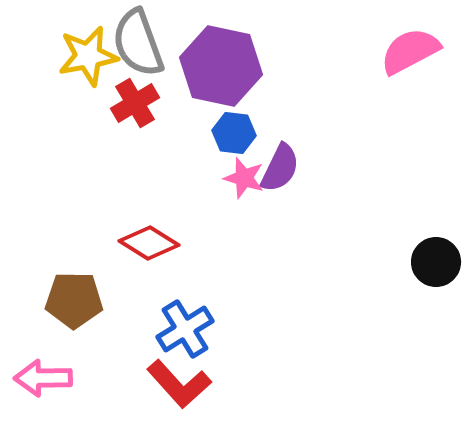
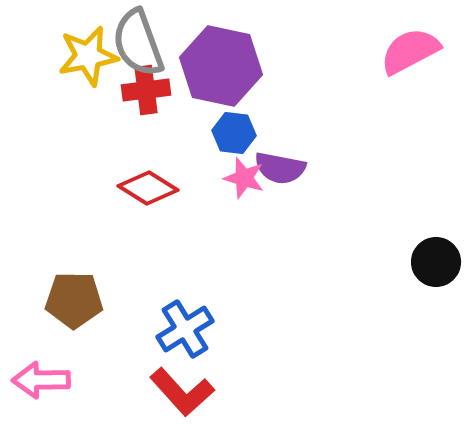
red cross: moved 11 px right, 13 px up; rotated 24 degrees clockwise
purple semicircle: rotated 75 degrees clockwise
red diamond: moved 1 px left, 55 px up
pink arrow: moved 2 px left, 2 px down
red L-shape: moved 3 px right, 8 px down
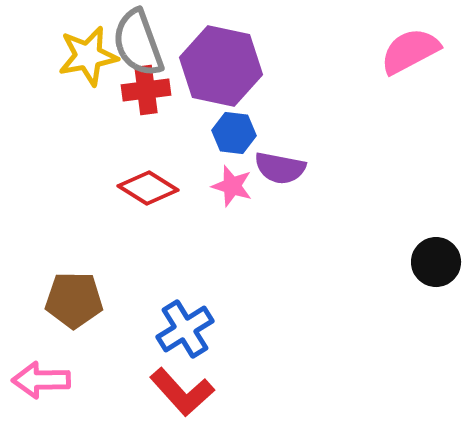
pink star: moved 12 px left, 8 px down
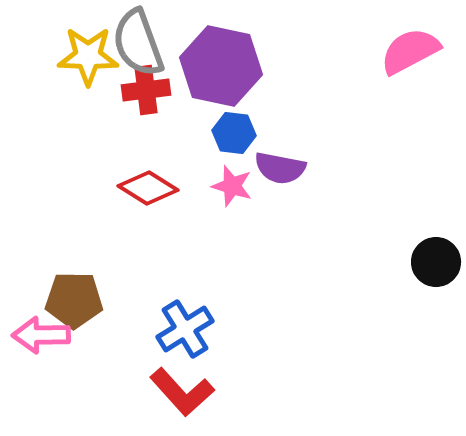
yellow star: rotated 12 degrees clockwise
pink arrow: moved 45 px up
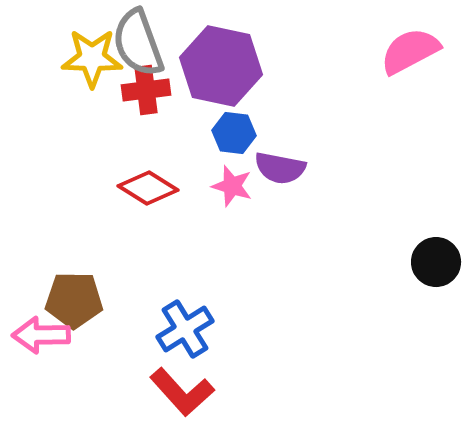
yellow star: moved 4 px right, 2 px down
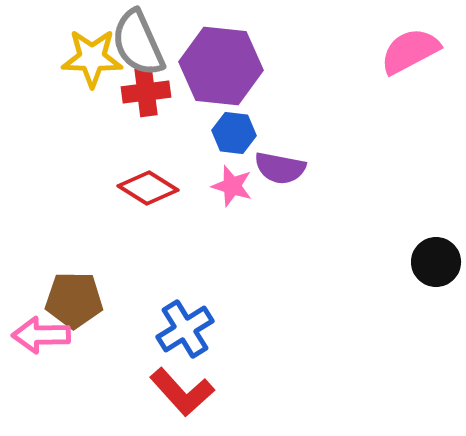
gray semicircle: rotated 4 degrees counterclockwise
purple hexagon: rotated 6 degrees counterclockwise
red cross: moved 2 px down
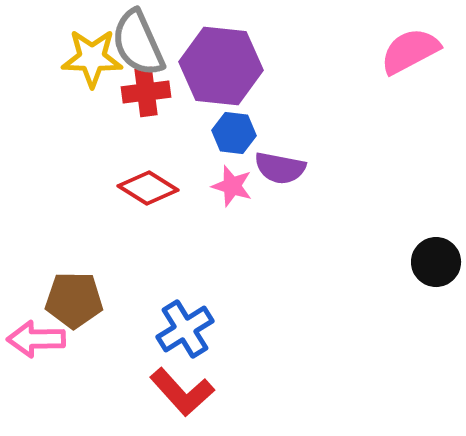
pink arrow: moved 5 px left, 4 px down
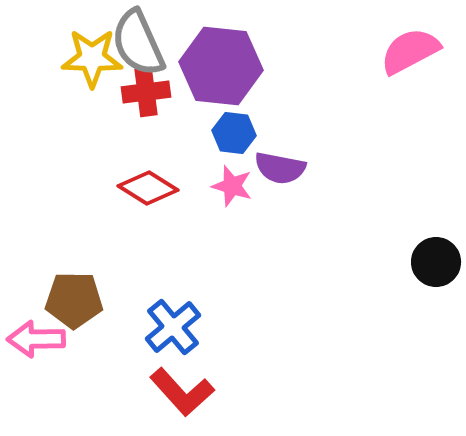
blue cross: moved 12 px left, 2 px up; rotated 8 degrees counterclockwise
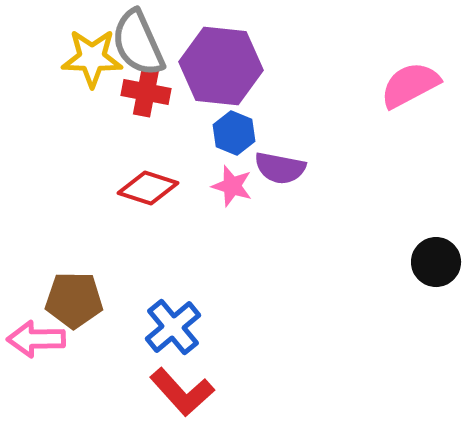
pink semicircle: moved 34 px down
red cross: rotated 18 degrees clockwise
blue hexagon: rotated 15 degrees clockwise
red diamond: rotated 14 degrees counterclockwise
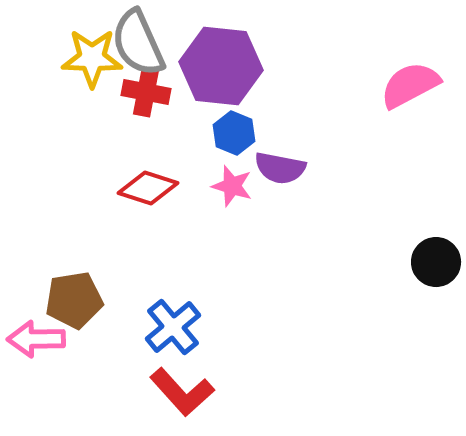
brown pentagon: rotated 10 degrees counterclockwise
